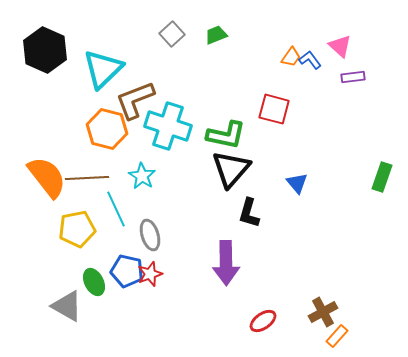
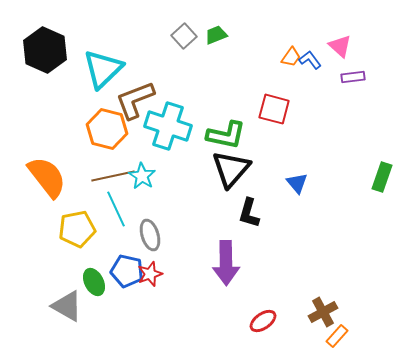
gray square: moved 12 px right, 2 px down
brown line: moved 26 px right, 2 px up; rotated 9 degrees counterclockwise
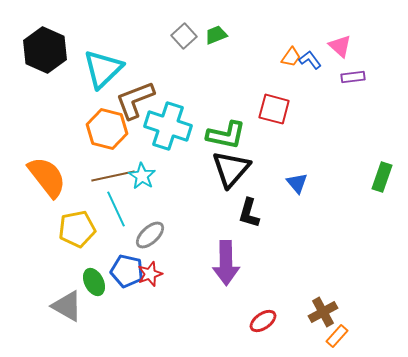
gray ellipse: rotated 64 degrees clockwise
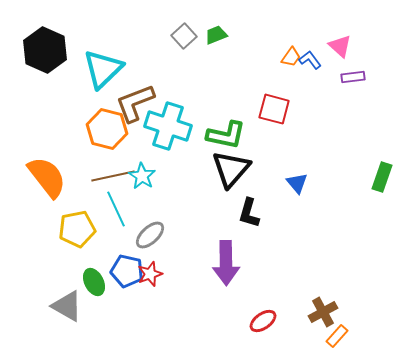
brown L-shape: moved 3 px down
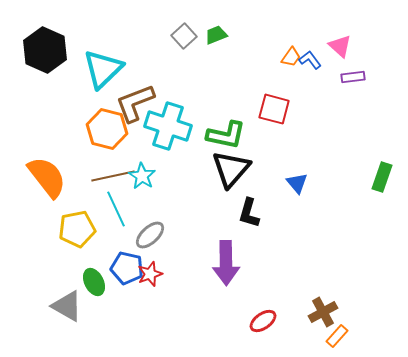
blue pentagon: moved 3 px up
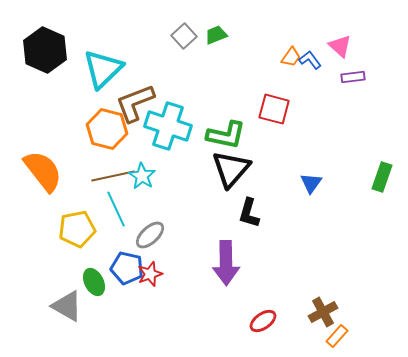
orange semicircle: moved 4 px left, 6 px up
blue triangle: moved 14 px right; rotated 15 degrees clockwise
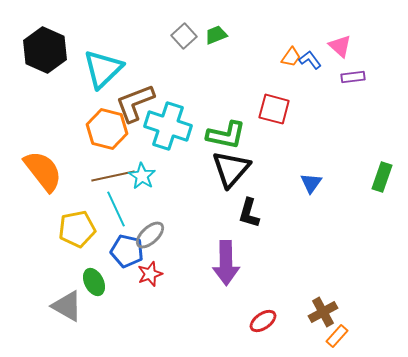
blue pentagon: moved 17 px up
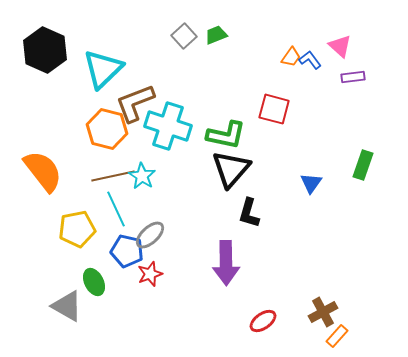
green rectangle: moved 19 px left, 12 px up
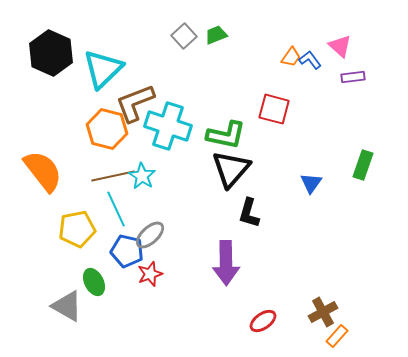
black hexagon: moved 6 px right, 3 px down
